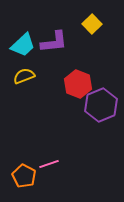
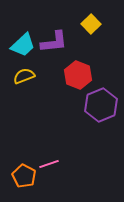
yellow square: moved 1 px left
red hexagon: moved 9 px up
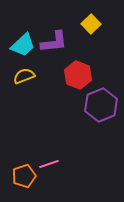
orange pentagon: rotated 25 degrees clockwise
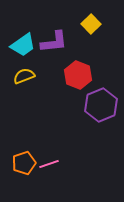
cyan trapezoid: rotated 8 degrees clockwise
orange pentagon: moved 13 px up
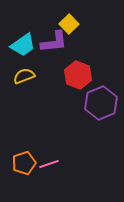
yellow square: moved 22 px left
purple hexagon: moved 2 px up
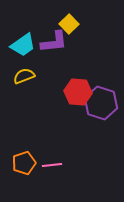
red hexagon: moved 17 px down; rotated 16 degrees counterclockwise
purple hexagon: rotated 20 degrees counterclockwise
pink line: moved 3 px right, 1 px down; rotated 12 degrees clockwise
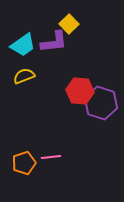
red hexagon: moved 2 px right, 1 px up
pink line: moved 1 px left, 8 px up
